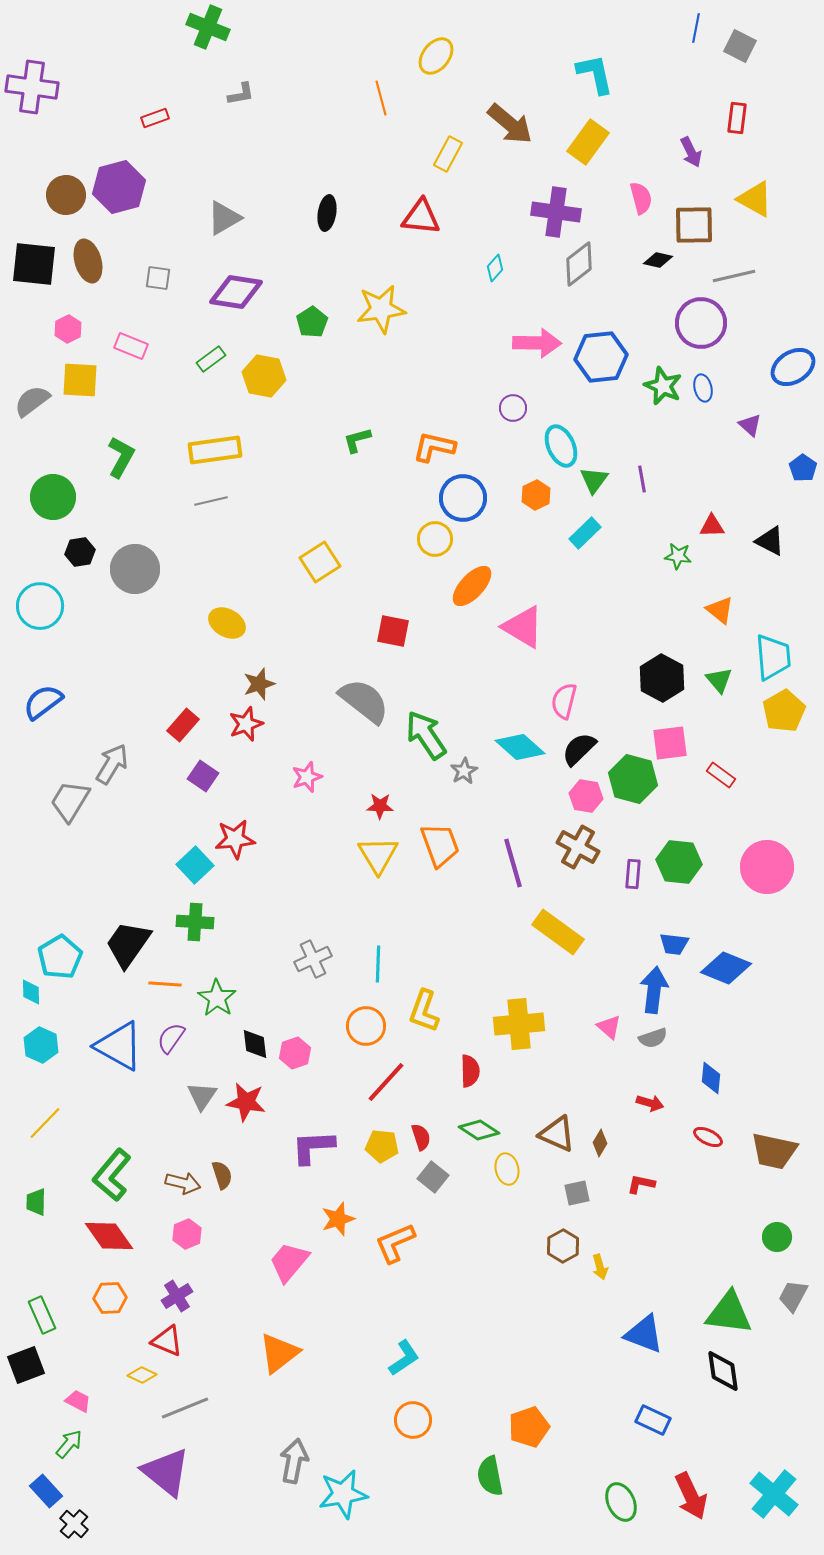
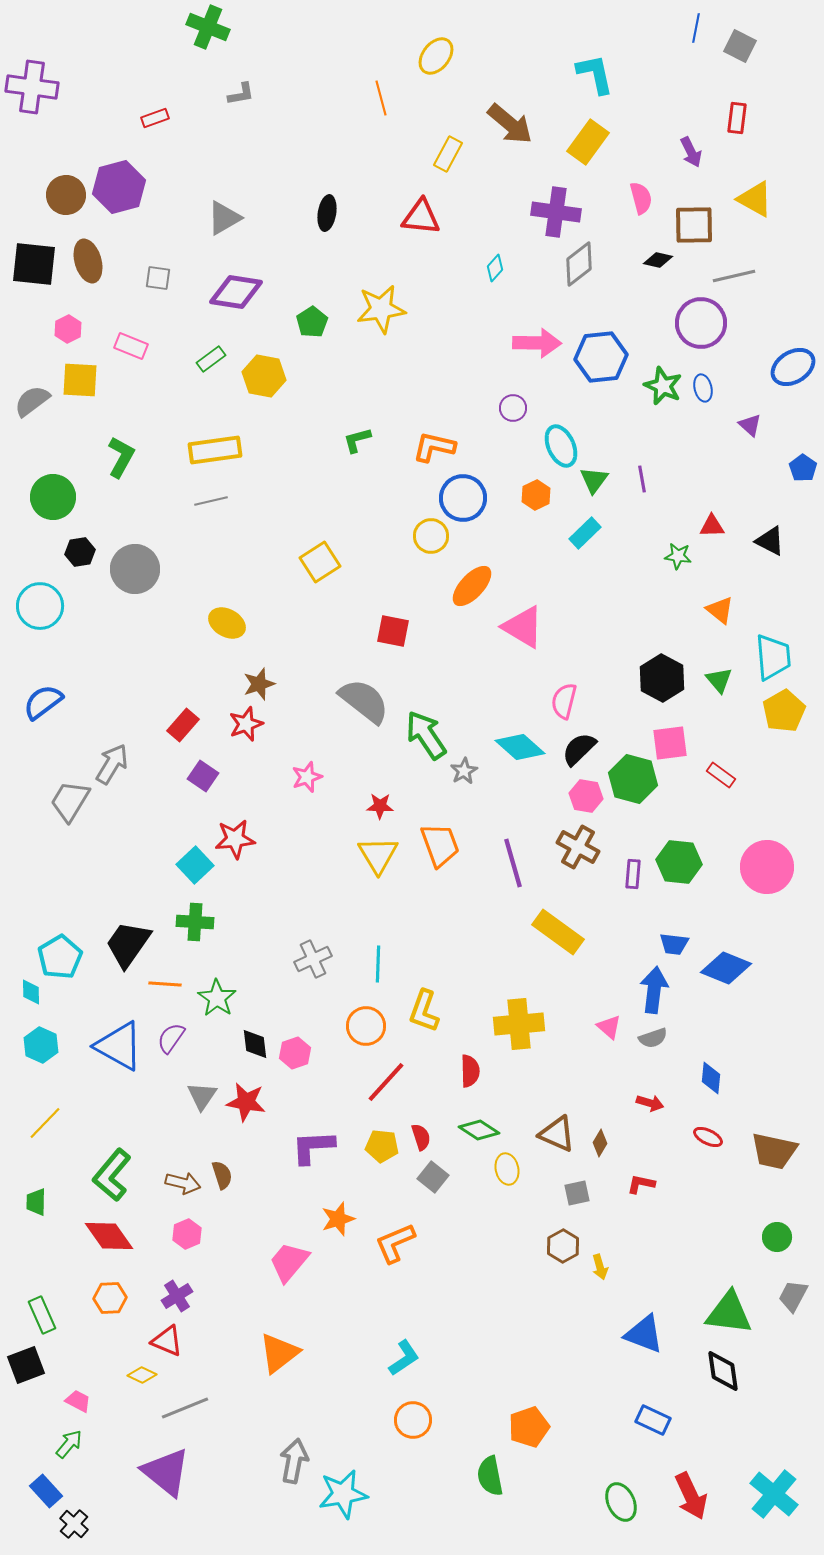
yellow circle at (435, 539): moved 4 px left, 3 px up
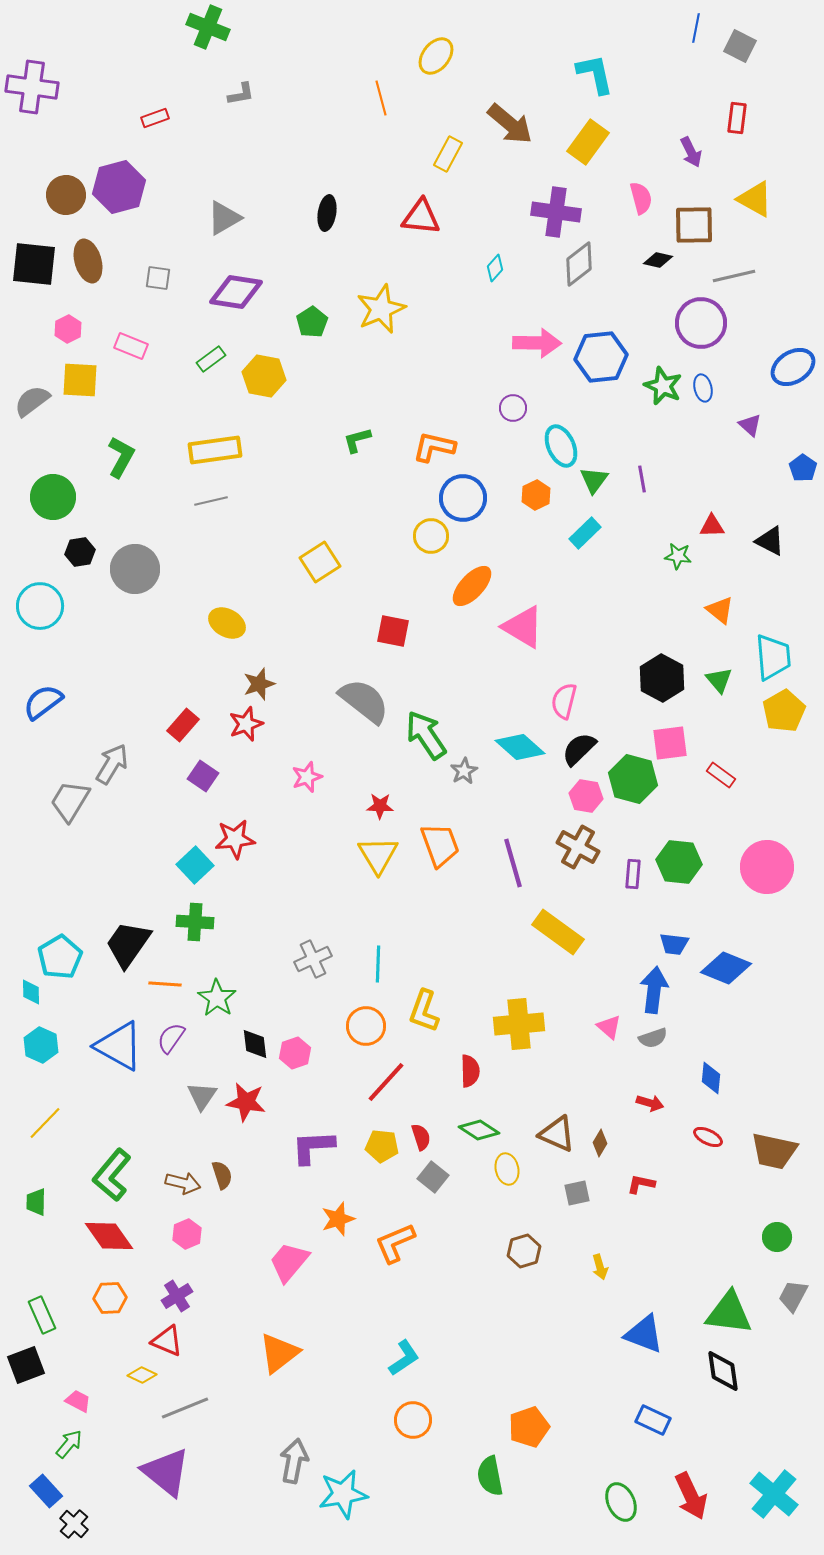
yellow star at (381, 309): rotated 15 degrees counterclockwise
brown hexagon at (563, 1246): moved 39 px left, 5 px down; rotated 12 degrees clockwise
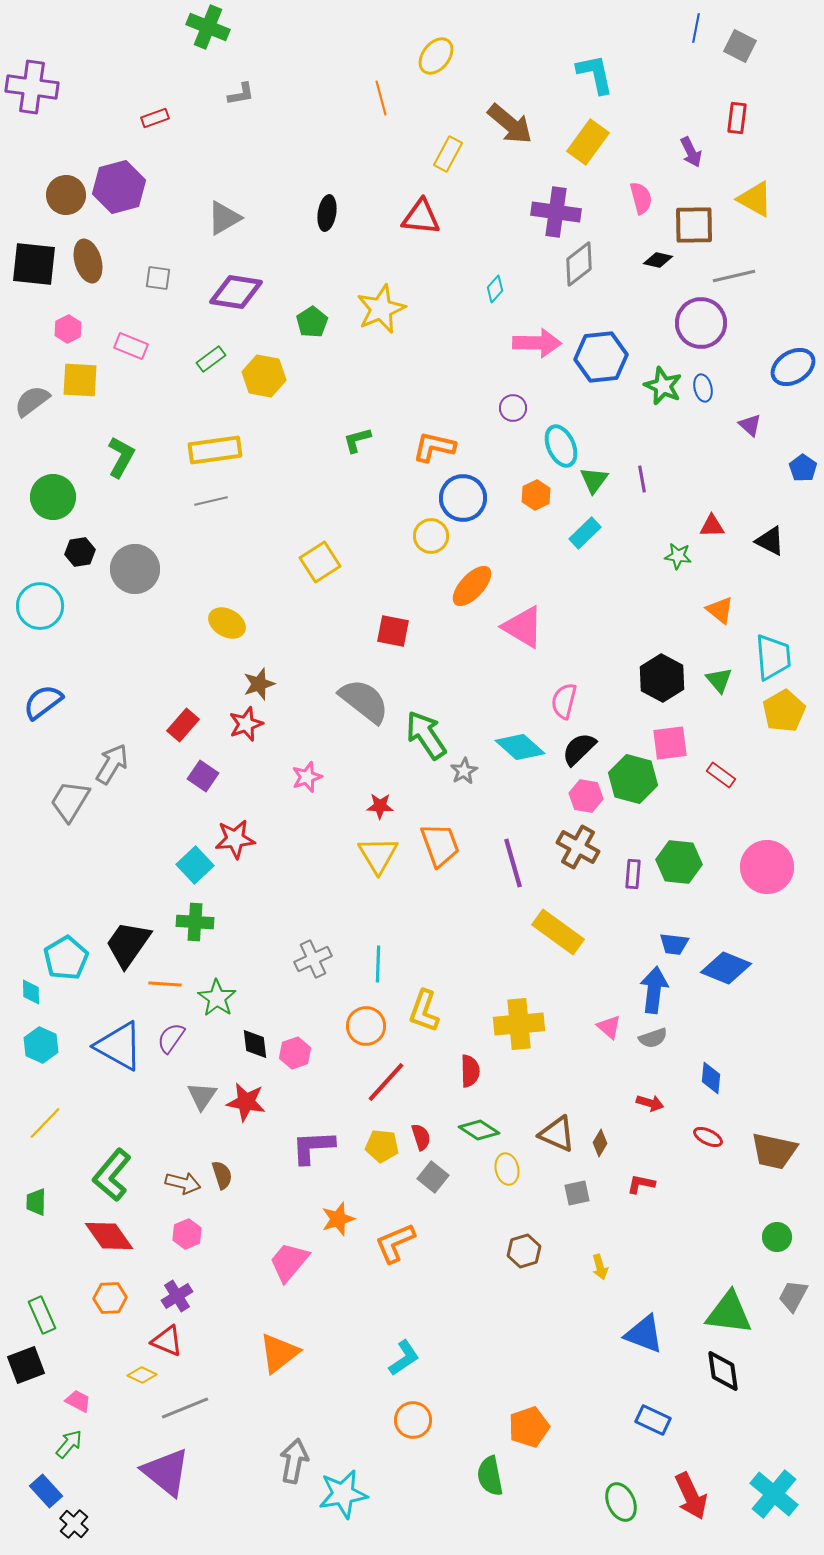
cyan diamond at (495, 268): moved 21 px down
cyan pentagon at (60, 957): moved 6 px right, 1 px down
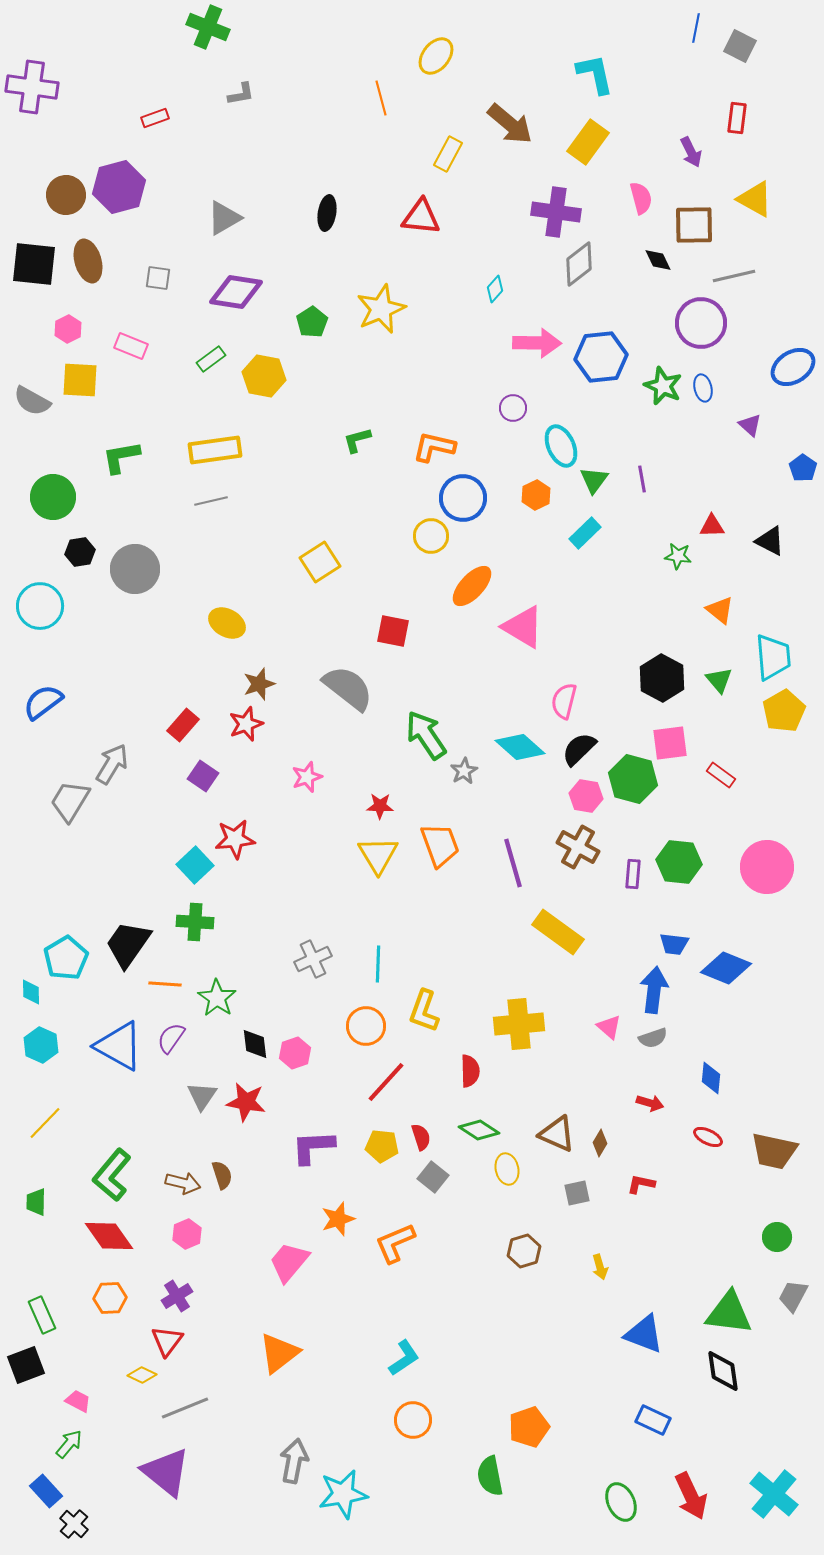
black diamond at (658, 260): rotated 52 degrees clockwise
gray semicircle at (32, 401): rotated 114 degrees counterclockwise
green L-shape at (121, 457): rotated 129 degrees counterclockwise
gray semicircle at (364, 701): moved 16 px left, 13 px up
red triangle at (167, 1341): rotated 44 degrees clockwise
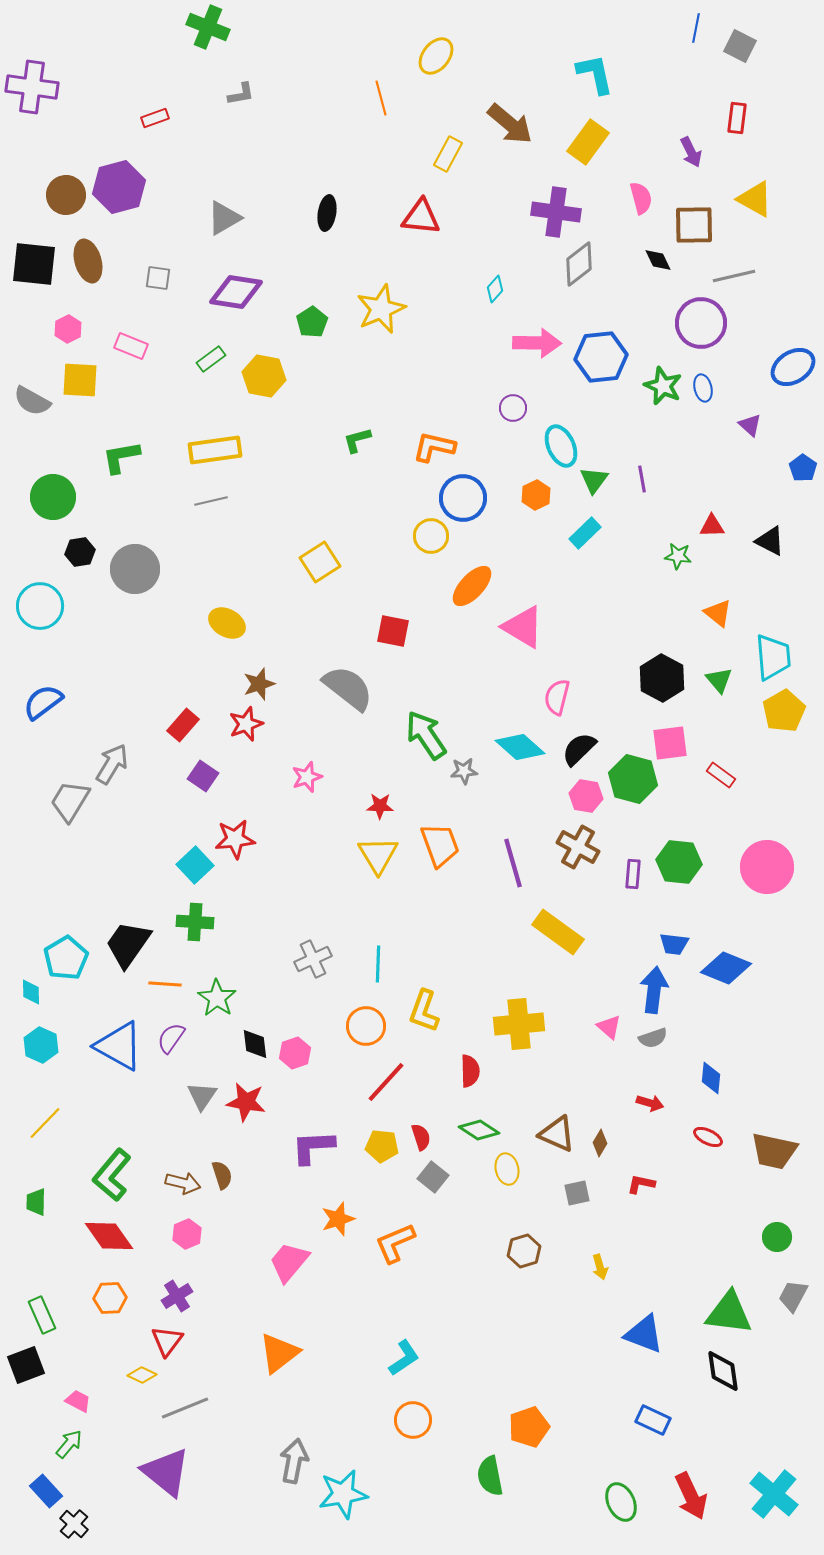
orange triangle at (720, 610): moved 2 px left, 3 px down
pink semicircle at (564, 701): moved 7 px left, 4 px up
gray star at (464, 771): rotated 24 degrees clockwise
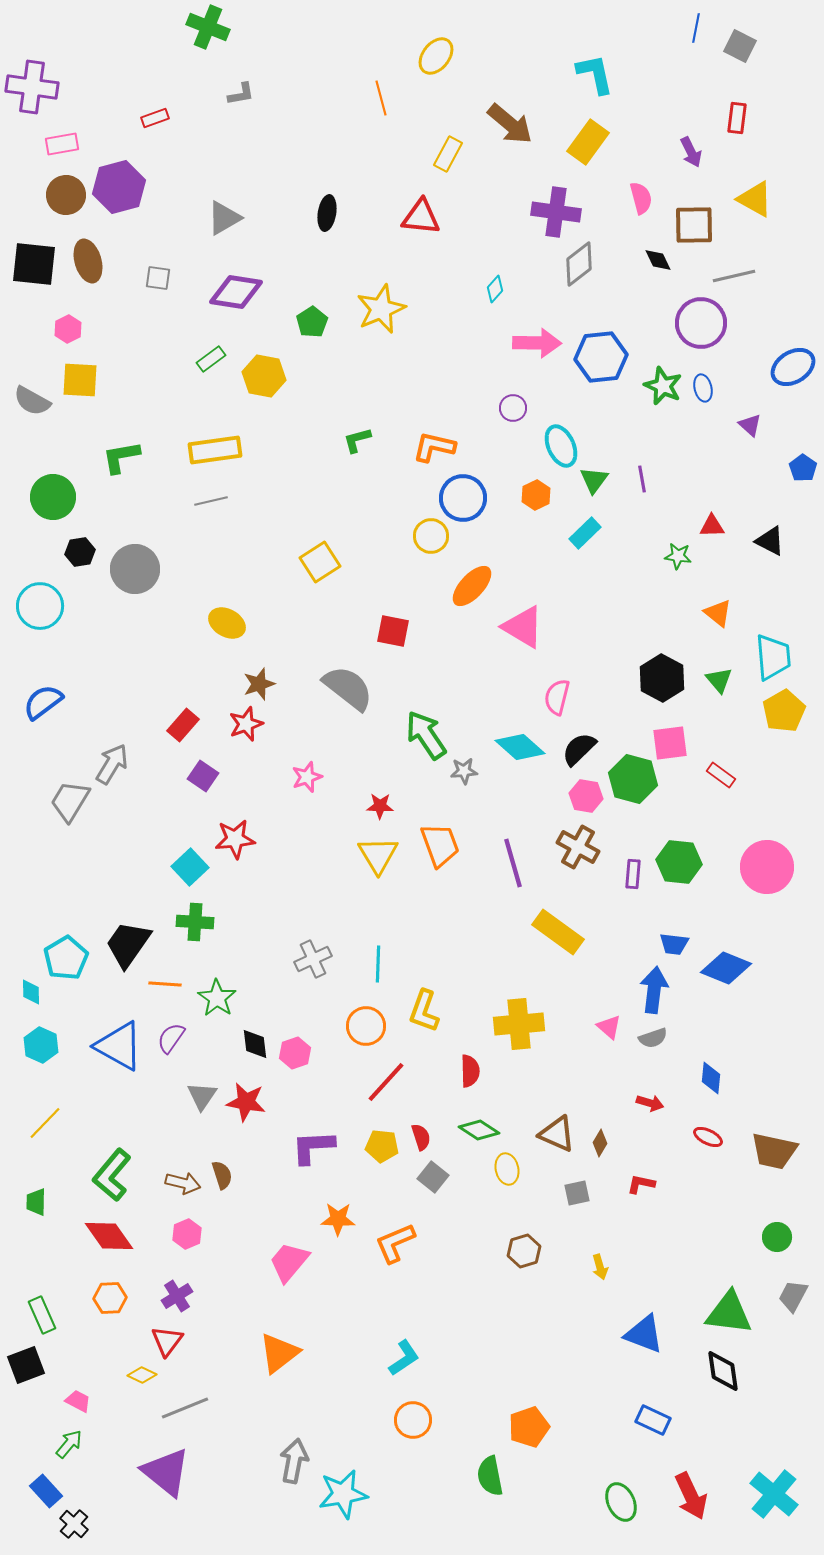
pink rectangle at (131, 346): moved 69 px left, 202 px up; rotated 32 degrees counterclockwise
cyan square at (195, 865): moved 5 px left, 2 px down
orange star at (338, 1219): rotated 20 degrees clockwise
